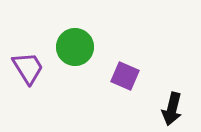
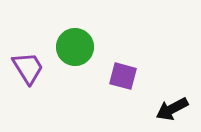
purple square: moved 2 px left; rotated 8 degrees counterclockwise
black arrow: rotated 48 degrees clockwise
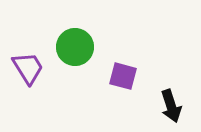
black arrow: moved 1 px left, 3 px up; rotated 80 degrees counterclockwise
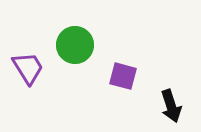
green circle: moved 2 px up
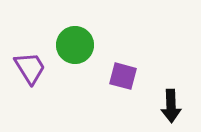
purple trapezoid: moved 2 px right
black arrow: rotated 16 degrees clockwise
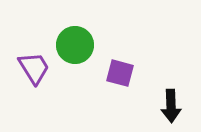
purple trapezoid: moved 4 px right
purple square: moved 3 px left, 3 px up
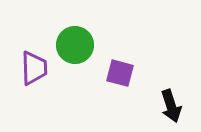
purple trapezoid: rotated 30 degrees clockwise
black arrow: rotated 16 degrees counterclockwise
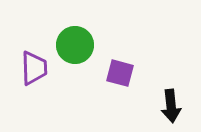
black arrow: rotated 12 degrees clockwise
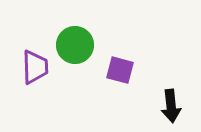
purple trapezoid: moved 1 px right, 1 px up
purple square: moved 3 px up
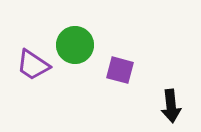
purple trapezoid: moved 2 px left, 2 px up; rotated 126 degrees clockwise
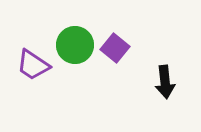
purple square: moved 5 px left, 22 px up; rotated 24 degrees clockwise
black arrow: moved 6 px left, 24 px up
